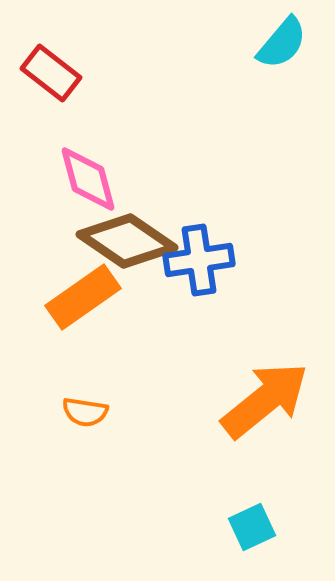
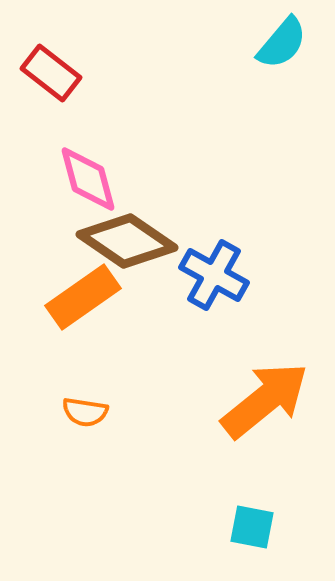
blue cross: moved 15 px right, 15 px down; rotated 38 degrees clockwise
cyan square: rotated 36 degrees clockwise
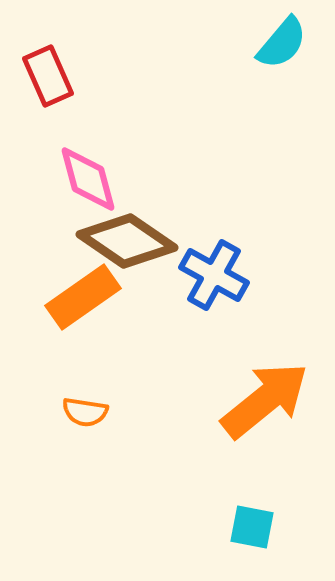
red rectangle: moved 3 px left, 3 px down; rotated 28 degrees clockwise
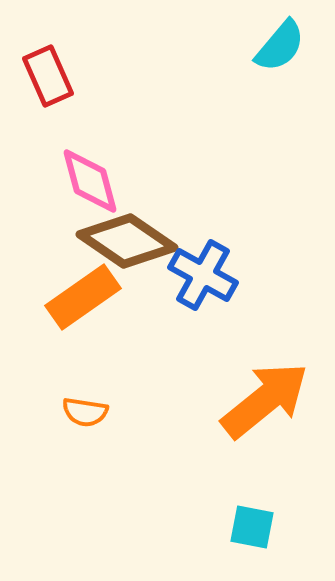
cyan semicircle: moved 2 px left, 3 px down
pink diamond: moved 2 px right, 2 px down
blue cross: moved 11 px left
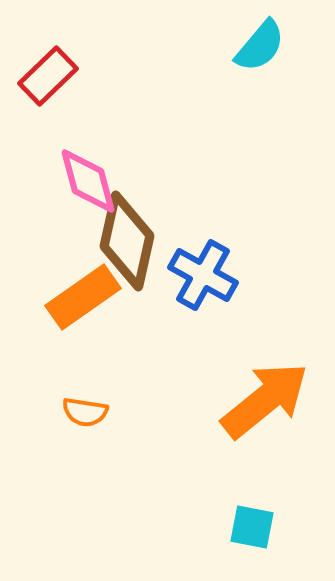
cyan semicircle: moved 20 px left
red rectangle: rotated 70 degrees clockwise
pink diamond: moved 2 px left
brown diamond: rotated 68 degrees clockwise
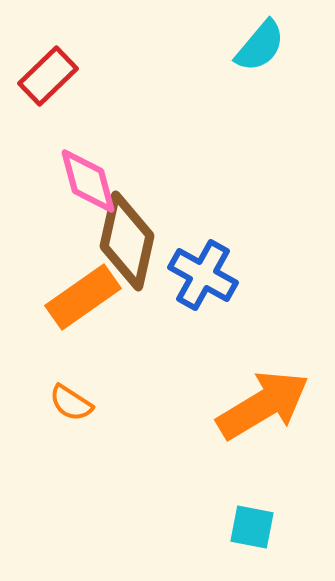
orange arrow: moved 2 px left, 5 px down; rotated 8 degrees clockwise
orange semicircle: moved 14 px left, 9 px up; rotated 24 degrees clockwise
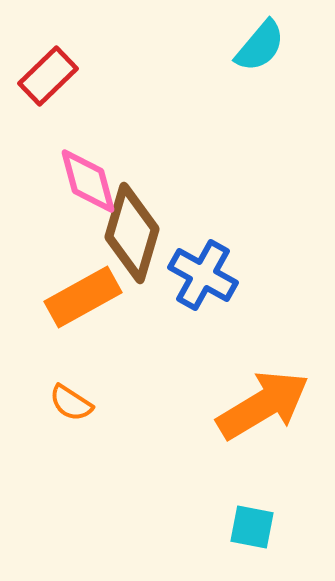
brown diamond: moved 5 px right, 8 px up; rotated 4 degrees clockwise
orange rectangle: rotated 6 degrees clockwise
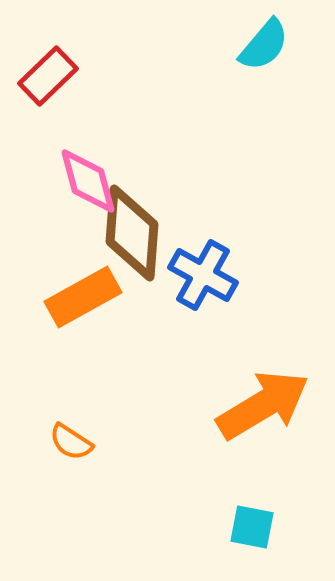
cyan semicircle: moved 4 px right, 1 px up
brown diamond: rotated 12 degrees counterclockwise
orange semicircle: moved 39 px down
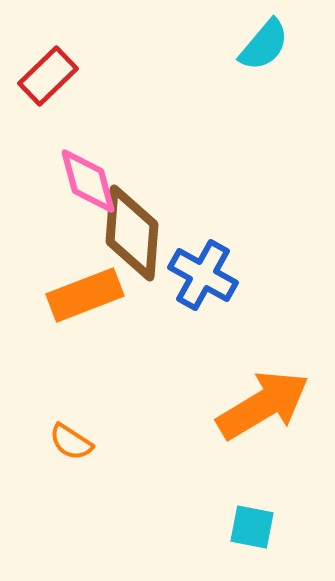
orange rectangle: moved 2 px right, 2 px up; rotated 8 degrees clockwise
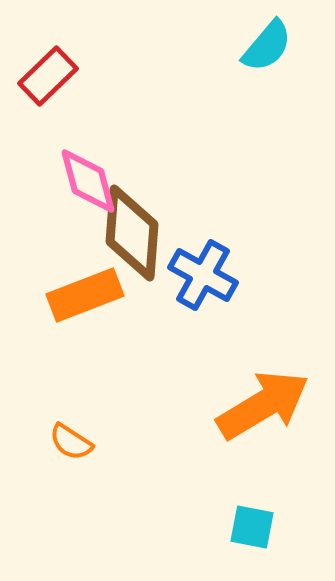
cyan semicircle: moved 3 px right, 1 px down
